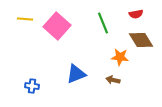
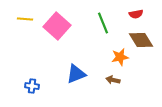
orange star: rotated 18 degrees counterclockwise
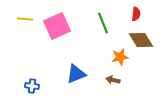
red semicircle: rotated 72 degrees counterclockwise
pink square: rotated 24 degrees clockwise
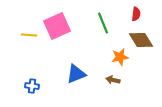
yellow line: moved 4 px right, 16 px down
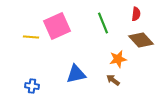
yellow line: moved 2 px right, 2 px down
brown diamond: rotated 10 degrees counterclockwise
orange star: moved 2 px left, 2 px down
blue triangle: rotated 10 degrees clockwise
brown arrow: rotated 24 degrees clockwise
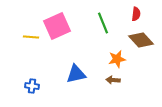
orange star: moved 1 px left
brown arrow: rotated 32 degrees counterclockwise
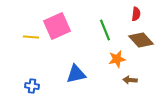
green line: moved 2 px right, 7 px down
brown arrow: moved 17 px right
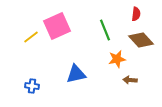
yellow line: rotated 42 degrees counterclockwise
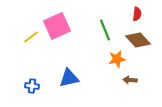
red semicircle: moved 1 px right
brown diamond: moved 3 px left
blue triangle: moved 7 px left, 4 px down
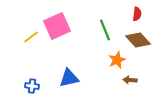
orange star: moved 1 px down; rotated 12 degrees counterclockwise
